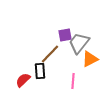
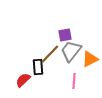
gray trapezoid: moved 8 px left, 8 px down
black rectangle: moved 2 px left, 4 px up
pink line: moved 1 px right
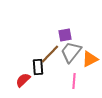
gray trapezoid: moved 1 px down
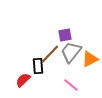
black rectangle: moved 1 px up
pink line: moved 3 px left, 4 px down; rotated 56 degrees counterclockwise
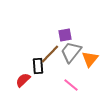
orange triangle: rotated 24 degrees counterclockwise
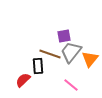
purple square: moved 1 px left, 1 px down
brown line: rotated 65 degrees clockwise
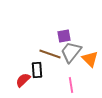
orange triangle: rotated 24 degrees counterclockwise
black rectangle: moved 1 px left, 4 px down
pink line: rotated 42 degrees clockwise
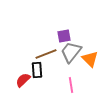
brown line: moved 4 px left; rotated 40 degrees counterclockwise
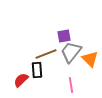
red semicircle: moved 2 px left
